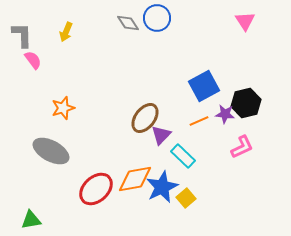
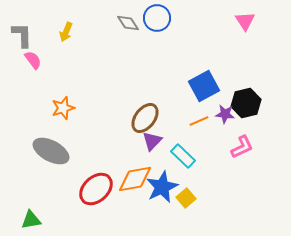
purple triangle: moved 9 px left, 6 px down
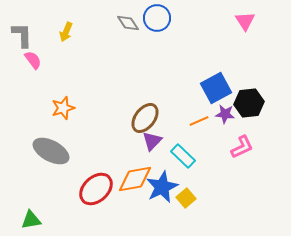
blue square: moved 12 px right, 2 px down
black hexagon: moved 3 px right; rotated 8 degrees clockwise
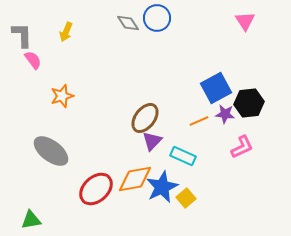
orange star: moved 1 px left, 12 px up
gray ellipse: rotated 9 degrees clockwise
cyan rectangle: rotated 20 degrees counterclockwise
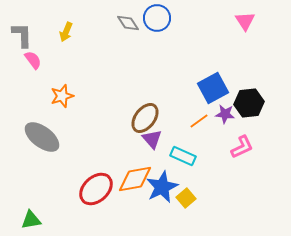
blue square: moved 3 px left
orange line: rotated 12 degrees counterclockwise
purple triangle: moved 2 px up; rotated 25 degrees counterclockwise
gray ellipse: moved 9 px left, 14 px up
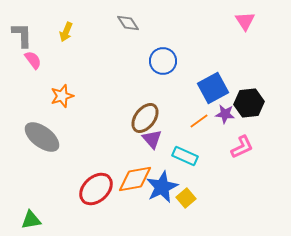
blue circle: moved 6 px right, 43 px down
cyan rectangle: moved 2 px right
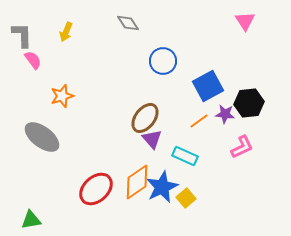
blue square: moved 5 px left, 2 px up
orange diamond: moved 2 px right, 3 px down; rotated 24 degrees counterclockwise
